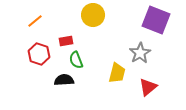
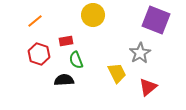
yellow trapezoid: rotated 40 degrees counterclockwise
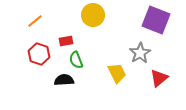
red triangle: moved 11 px right, 9 px up
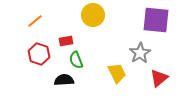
purple square: rotated 16 degrees counterclockwise
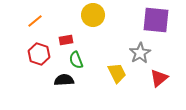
red rectangle: moved 1 px up
